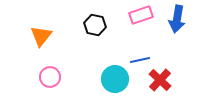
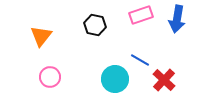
blue line: rotated 42 degrees clockwise
red cross: moved 4 px right
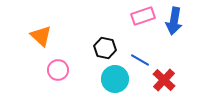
pink rectangle: moved 2 px right, 1 px down
blue arrow: moved 3 px left, 2 px down
black hexagon: moved 10 px right, 23 px down
orange triangle: rotated 25 degrees counterclockwise
pink circle: moved 8 px right, 7 px up
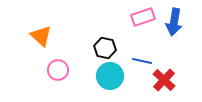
pink rectangle: moved 1 px down
blue arrow: moved 1 px down
blue line: moved 2 px right, 1 px down; rotated 18 degrees counterclockwise
cyan circle: moved 5 px left, 3 px up
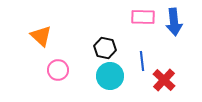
pink rectangle: rotated 20 degrees clockwise
blue arrow: rotated 16 degrees counterclockwise
blue line: rotated 72 degrees clockwise
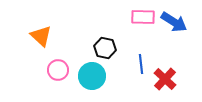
blue arrow: rotated 52 degrees counterclockwise
blue line: moved 1 px left, 3 px down
cyan circle: moved 18 px left
red cross: moved 1 px right, 1 px up
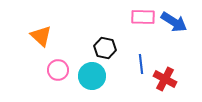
red cross: rotated 15 degrees counterclockwise
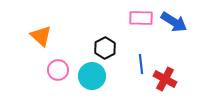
pink rectangle: moved 2 px left, 1 px down
black hexagon: rotated 20 degrees clockwise
